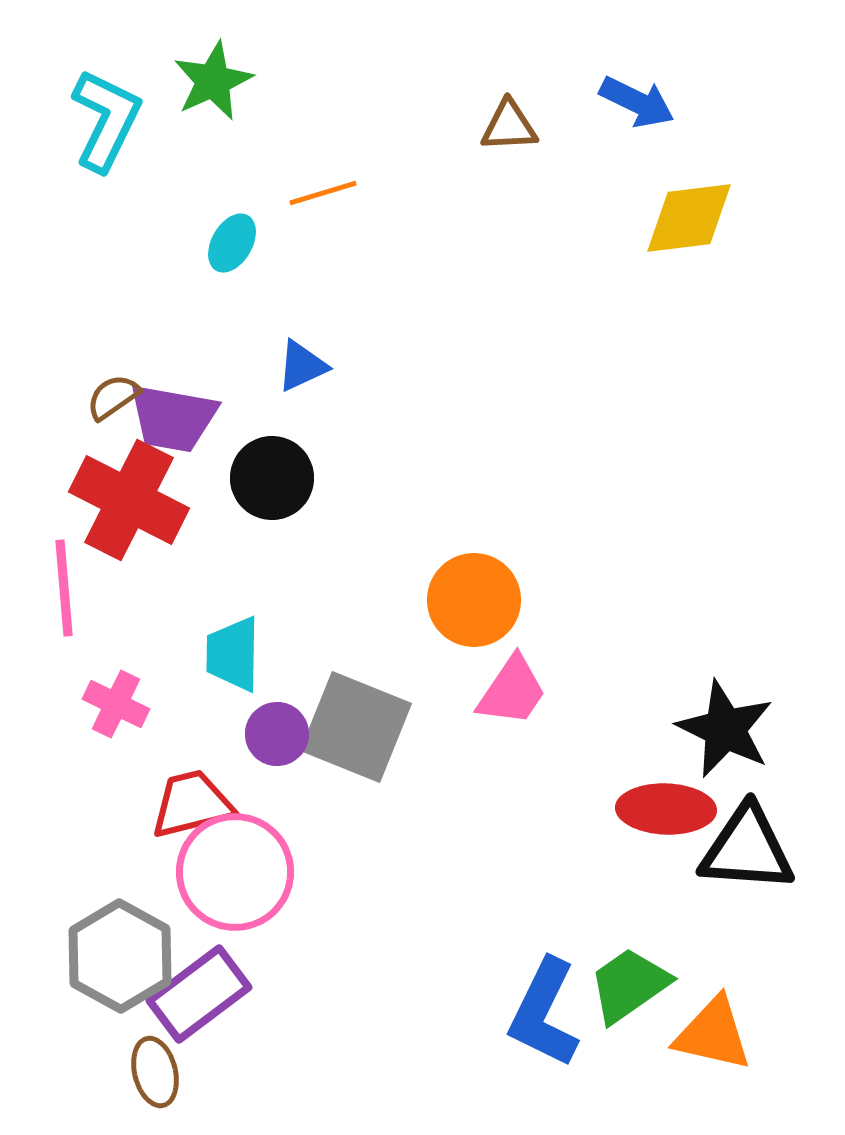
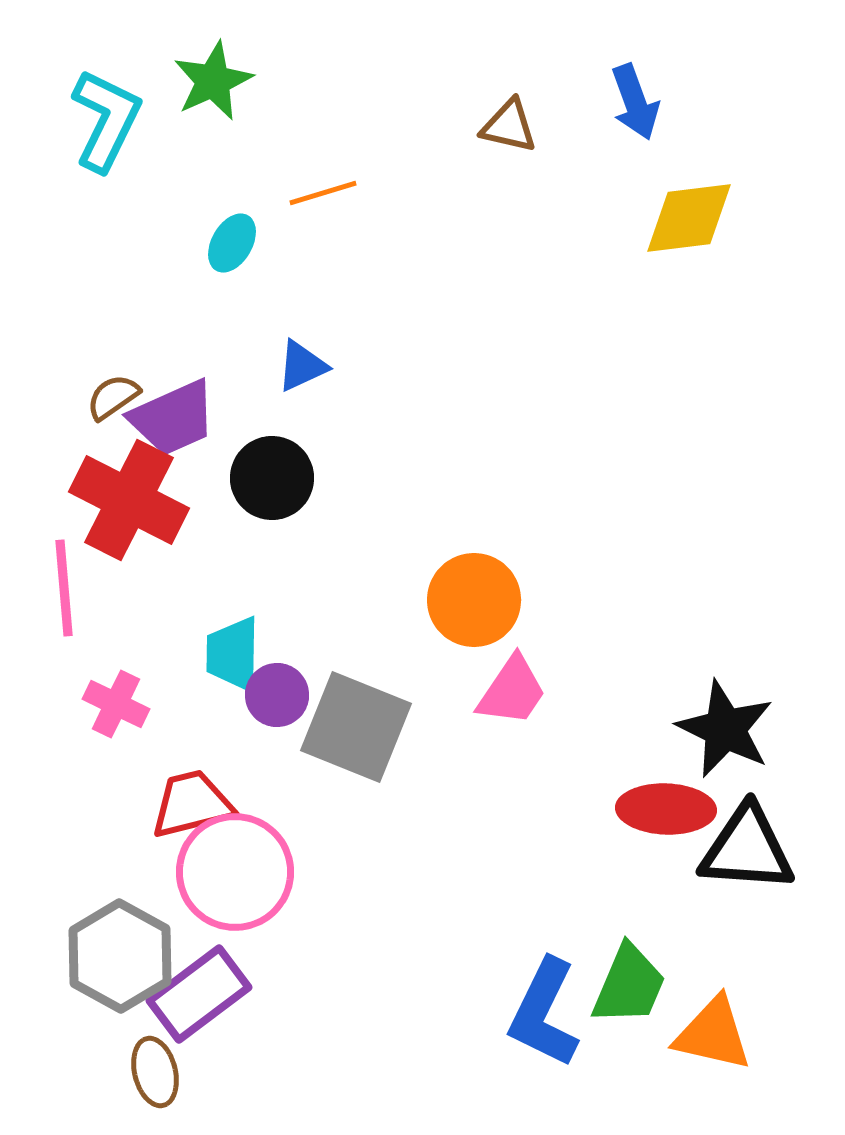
blue arrow: moved 2 px left; rotated 44 degrees clockwise
brown triangle: rotated 16 degrees clockwise
purple trapezoid: rotated 34 degrees counterclockwise
purple circle: moved 39 px up
green trapezoid: rotated 148 degrees clockwise
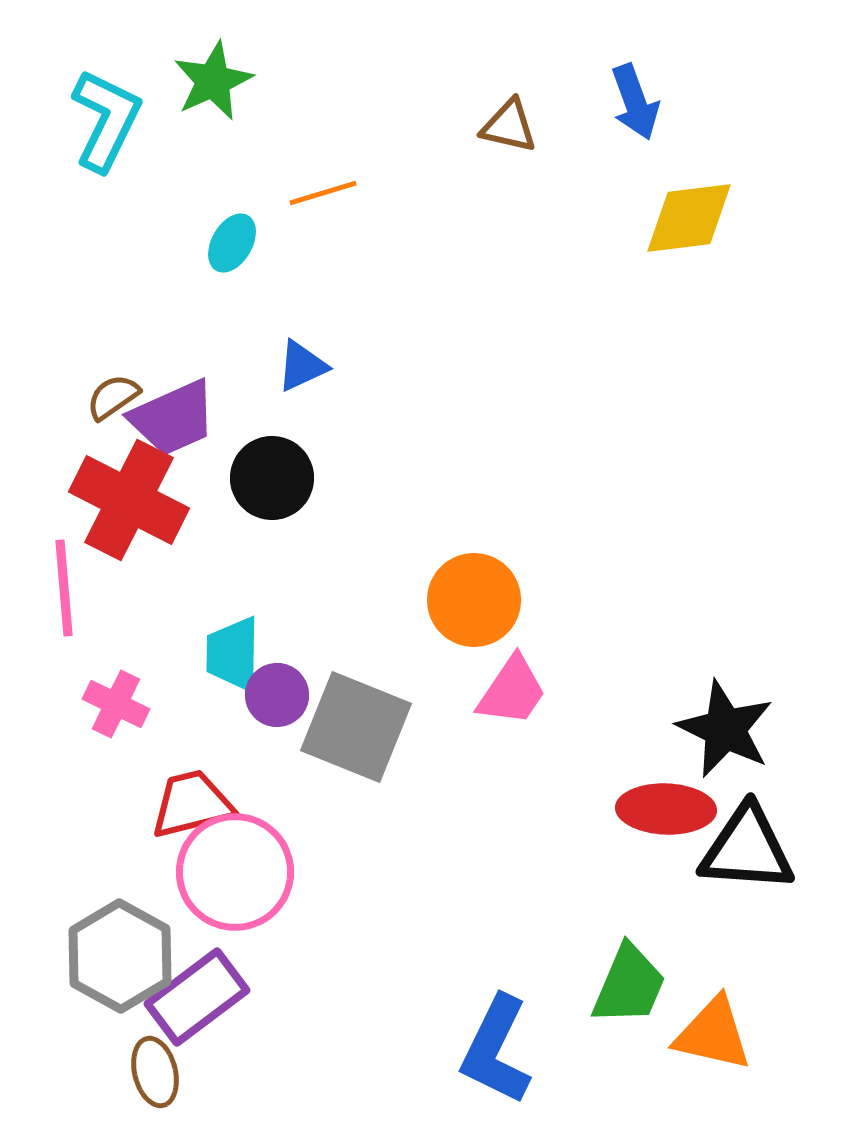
purple rectangle: moved 2 px left, 3 px down
blue L-shape: moved 48 px left, 37 px down
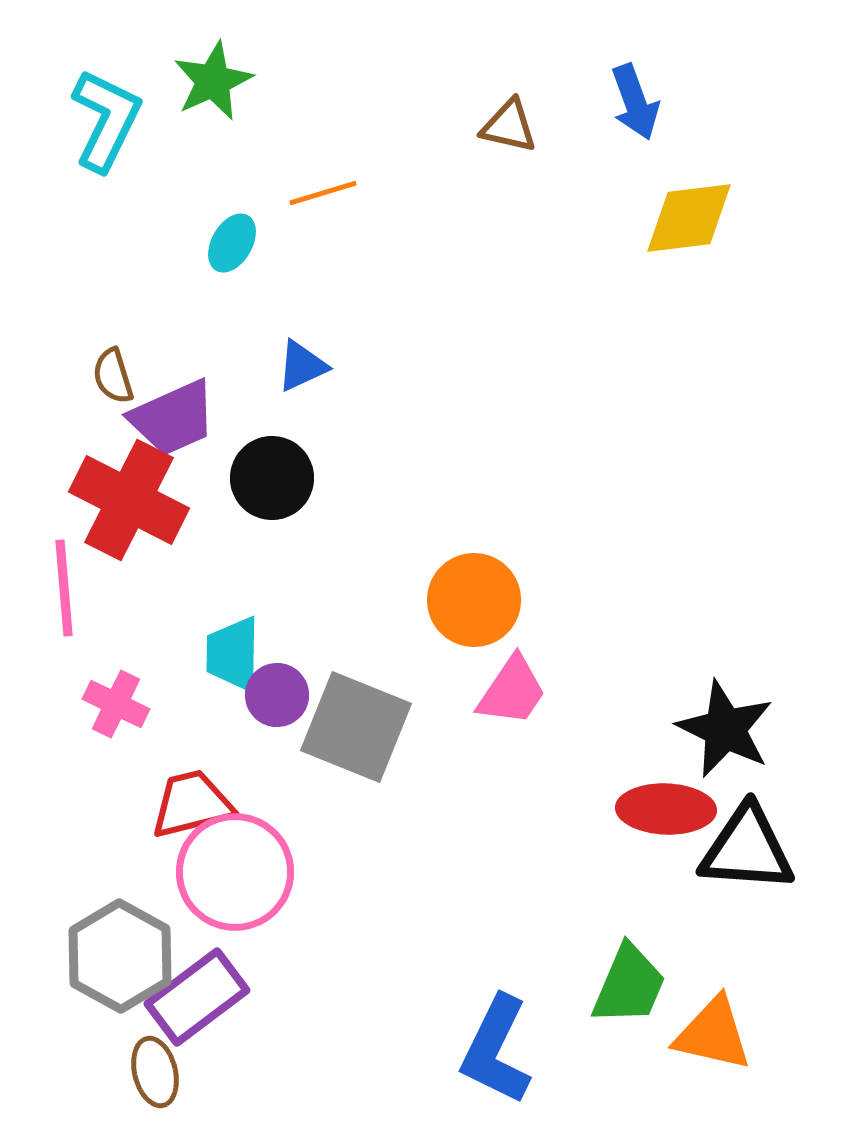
brown semicircle: moved 21 px up; rotated 72 degrees counterclockwise
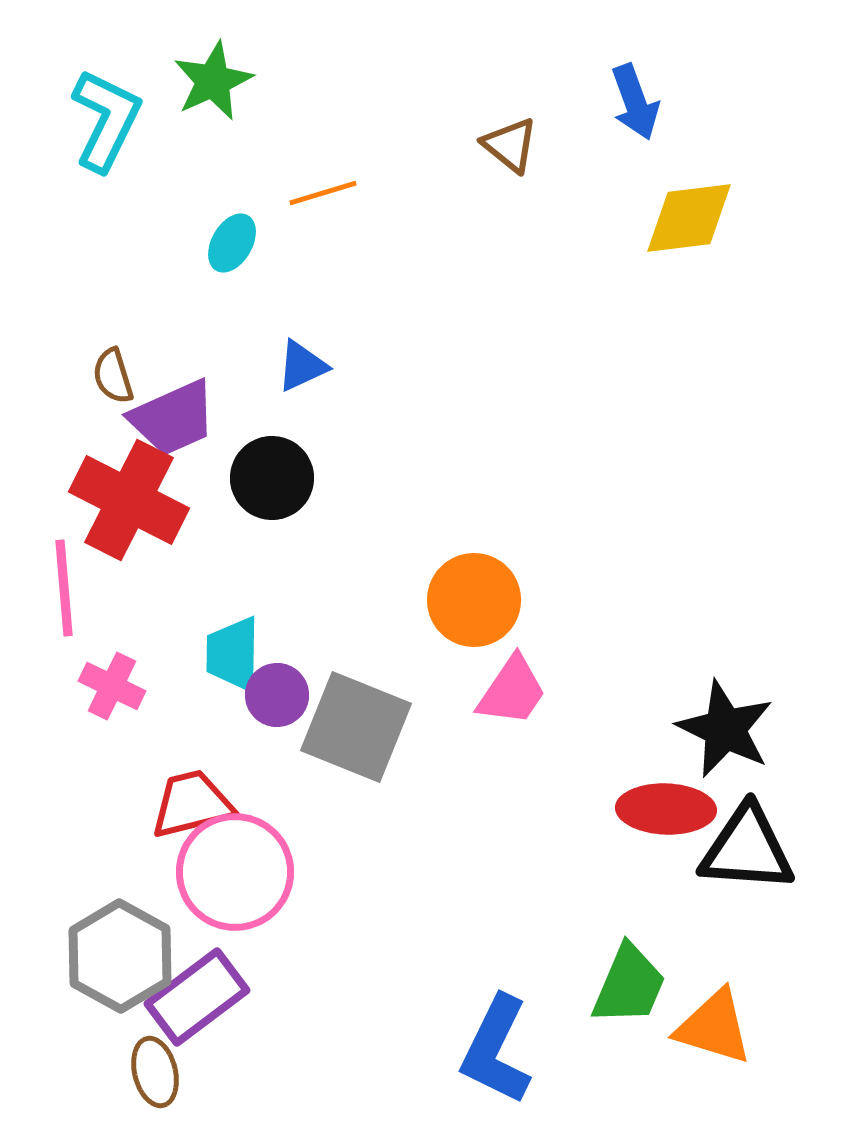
brown triangle: moved 1 px right, 19 px down; rotated 26 degrees clockwise
pink cross: moved 4 px left, 18 px up
orange triangle: moved 1 px right, 7 px up; rotated 4 degrees clockwise
